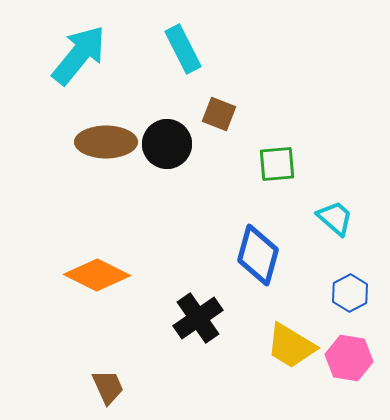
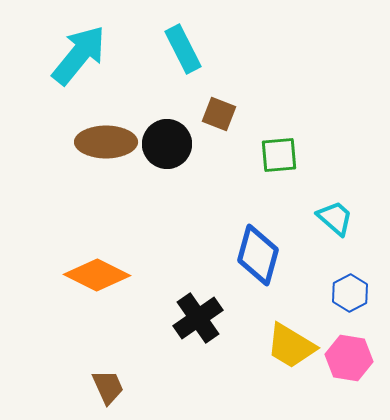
green square: moved 2 px right, 9 px up
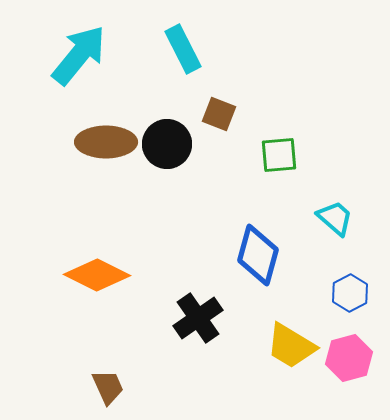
pink hexagon: rotated 24 degrees counterclockwise
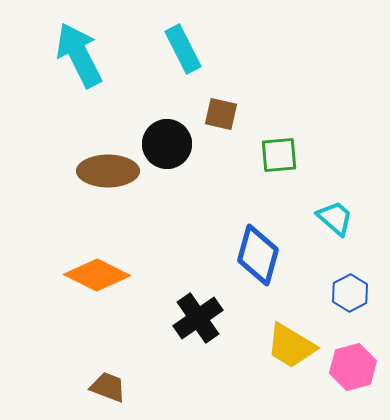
cyan arrow: rotated 66 degrees counterclockwise
brown square: moved 2 px right; rotated 8 degrees counterclockwise
brown ellipse: moved 2 px right, 29 px down
pink hexagon: moved 4 px right, 9 px down
brown trapezoid: rotated 45 degrees counterclockwise
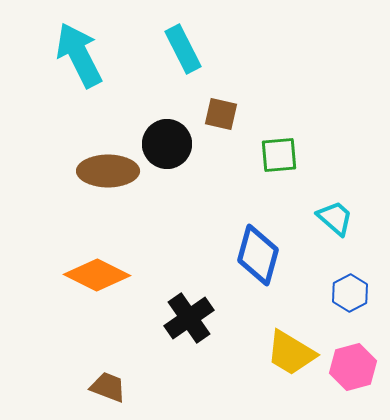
black cross: moved 9 px left
yellow trapezoid: moved 7 px down
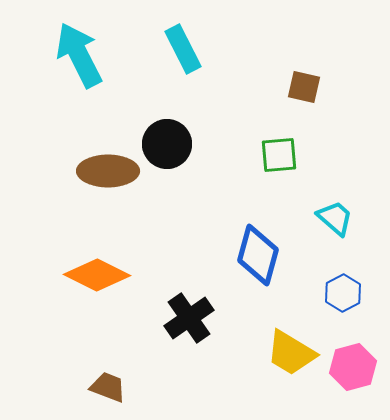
brown square: moved 83 px right, 27 px up
blue hexagon: moved 7 px left
